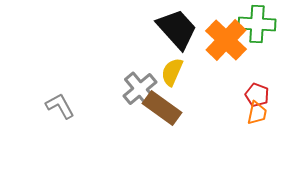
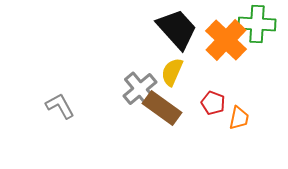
red pentagon: moved 44 px left, 8 px down
orange trapezoid: moved 18 px left, 5 px down
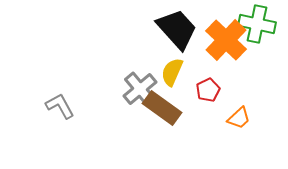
green cross: rotated 9 degrees clockwise
red pentagon: moved 5 px left, 13 px up; rotated 25 degrees clockwise
orange trapezoid: rotated 35 degrees clockwise
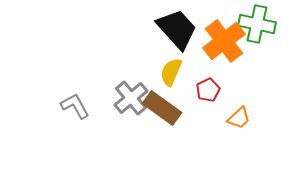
orange cross: moved 2 px left, 1 px down; rotated 9 degrees clockwise
yellow semicircle: moved 1 px left
gray cross: moved 9 px left, 9 px down
gray L-shape: moved 15 px right
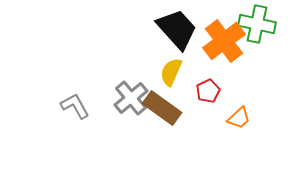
red pentagon: moved 1 px down
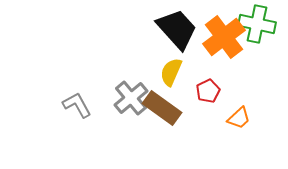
orange cross: moved 4 px up
gray L-shape: moved 2 px right, 1 px up
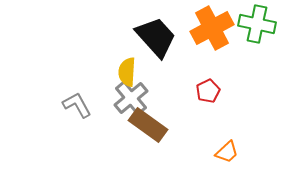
black trapezoid: moved 21 px left, 8 px down
orange cross: moved 12 px left, 9 px up; rotated 9 degrees clockwise
yellow semicircle: moved 44 px left; rotated 20 degrees counterclockwise
brown rectangle: moved 14 px left, 17 px down
orange trapezoid: moved 12 px left, 34 px down
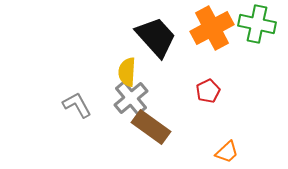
brown rectangle: moved 3 px right, 2 px down
